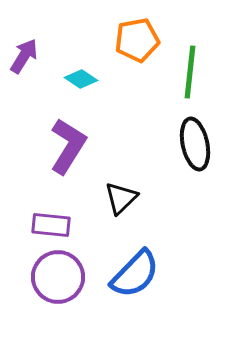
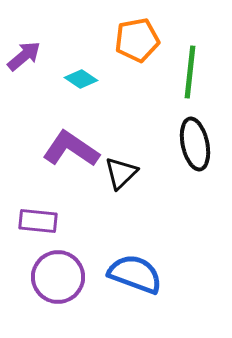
purple arrow: rotated 18 degrees clockwise
purple L-shape: moved 3 px right, 3 px down; rotated 88 degrees counterclockwise
black triangle: moved 25 px up
purple rectangle: moved 13 px left, 4 px up
blue semicircle: rotated 114 degrees counterclockwise
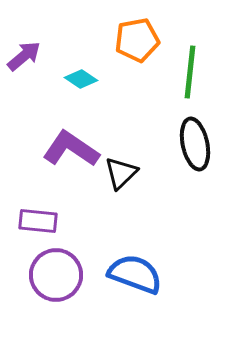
purple circle: moved 2 px left, 2 px up
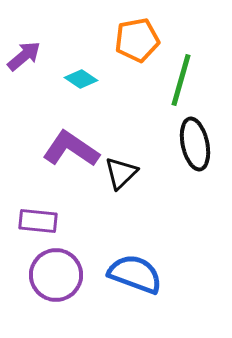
green line: moved 9 px left, 8 px down; rotated 10 degrees clockwise
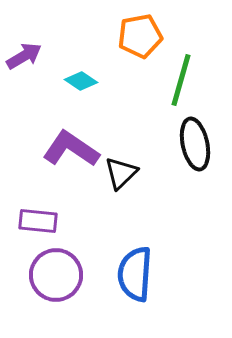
orange pentagon: moved 3 px right, 4 px up
purple arrow: rotated 9 degrees clockwise
cyan diamond: moved 2 px down
blue semicircle: rotated 106 degrees counterclockwise
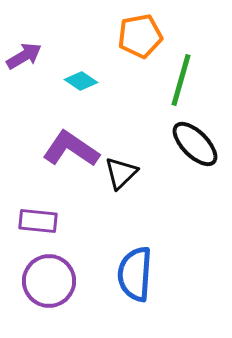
black ellipse: rotated 33 degrees counterclockwise
purple circle: moved 7 px left, 6 px down
